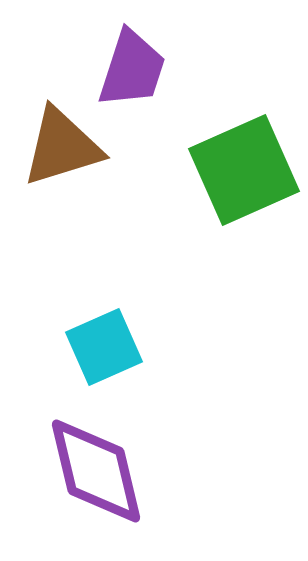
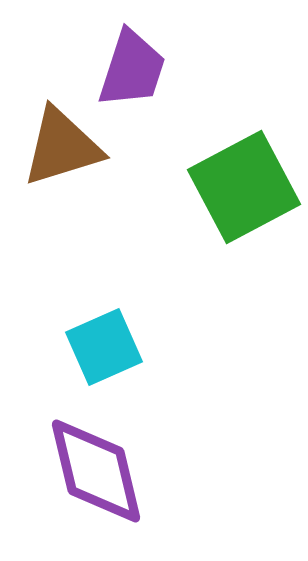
green square: moved 17 px down; rotated 4 degrees counterclockwise
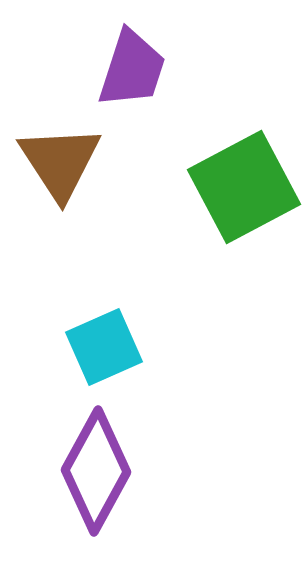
brown triangle: moved 2 px left, 15 px down; rotated 46 degrees counterclockwise
purple diamond: rotated 42 degrees clockwise
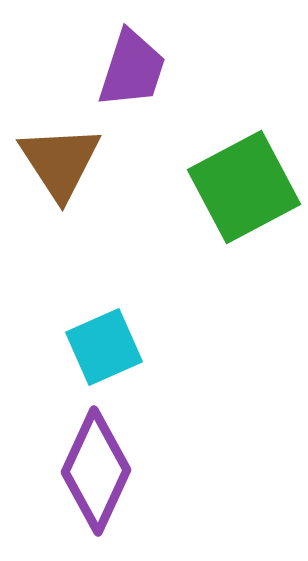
purple diamond: rotated 4 degrees counterclockwise
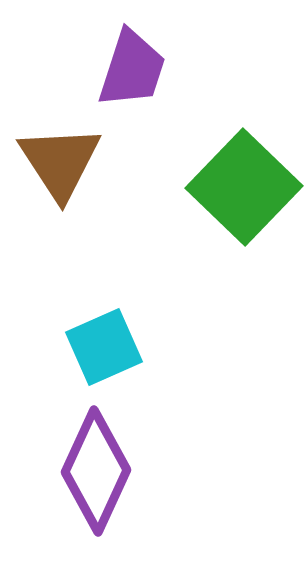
green square: rotated 18 degrees counterclockwise
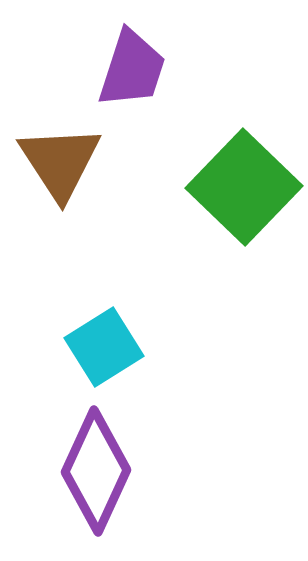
cyan square: rotated 8 degrees counterclockwise
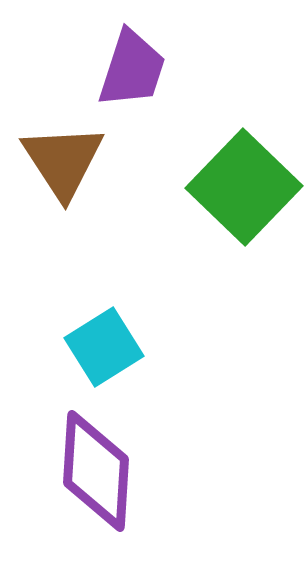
brown triangle: moved 3 px right, 1 px up
purple diamond: rotated 21 degrees counterclockwise
